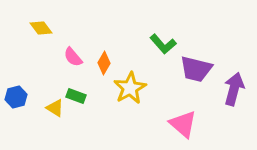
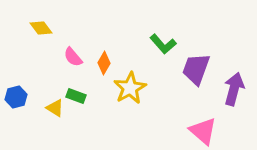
purple trapezoid: rotated 96 degrees clockwise
pink triangle: moved 20 px right, 7 px down
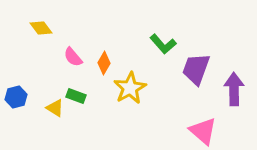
purple arrow: rotated 16 degrees counterclockwise
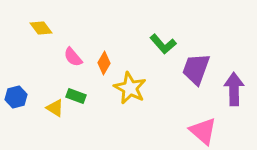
yellow star: rotated 16 degrees counterclockwise
